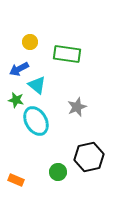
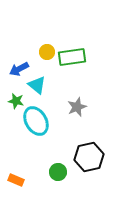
yellow circle: moved 17 px right, 10 px down
green rectangle: moved 5 px right, 3 px down; rotated 16 degrees counterclockwise
green star: moved 1 px down
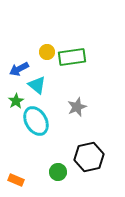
green star: rotated 28 degrees clockwise
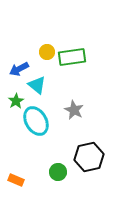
gray star: moved 3 px left, 3 px down; rotated 24 degrees counterclockwise
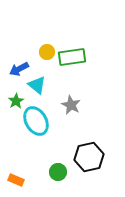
gray star: moved 3 px left, 5 px up
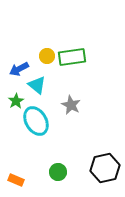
yellow circle: moved 4 px down
black hexagon: moved 16 px right, 11 px down
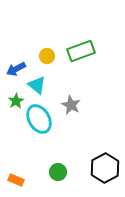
green rectangle: moved 9 px right, 6 px up; rotated 12 degrees counterclockwise
blue arrow: moved 3 px left
cyan ellipse: moved 3 px right, 2 px up
black hexagon: rotated 16 degrees counterclockwise
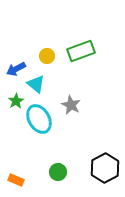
cyan triangle: moved 1 px left, 1 px up
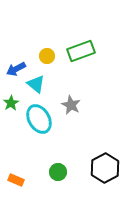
green star: moved 5 px left, 2 px down
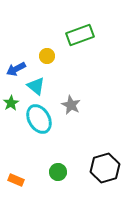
green rectangle: moved 1 px left, 16 px up
cyan triangle: moved 2 px down
black hexagon: rotated 12 degrees clockwise
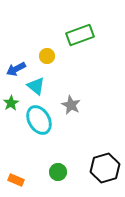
cyan ellipse: moved 1 px down
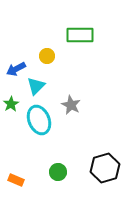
green rectangle: rotated 20 degrees clockwise
cyan triangle: rotated 36 degrees clockwise
green star: moved 1 px down
cyan ellipse: rotated 8 degrees clockwise
